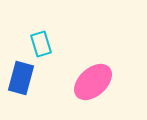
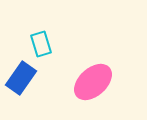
blue rectangle: rotated 20 degrees clockwise
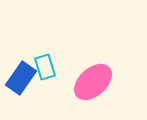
cyan rectangle: moved 4 px right, 23 px down
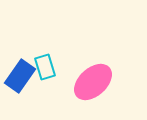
blue rectangle: moved 1 px left, 2 px up
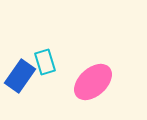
cyan rectangle: moved 5 px up
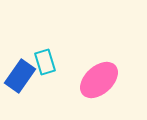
pink ellipse: moved 6 px right, 2 px up
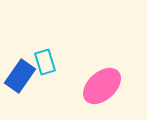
pink ellipse: moved 3 px right, 6 px down
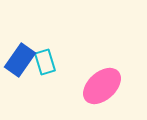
blue rectangle: moved 16 px up
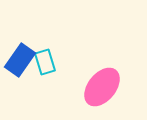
pink ellipse: moved 1 px down; rotated 9 degrees counterclockwise
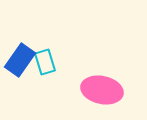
pink ellipse: moved 3 px down; rotated 63 degrees clockwise
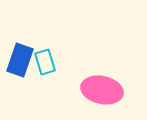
blue rectangle: rotated 16 degrees counterclockwise
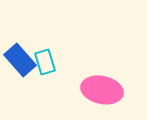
blue rectangle: rotated 60 degrees counterclockwise
